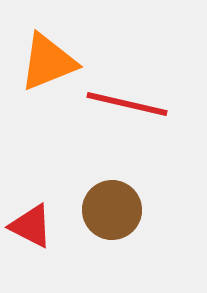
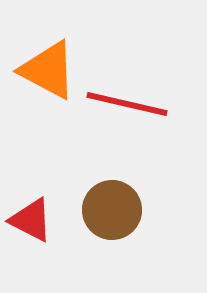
orange triangle: moved 8 px down; rotated 50 degrees clockwise
red triangle: moved 6 px up
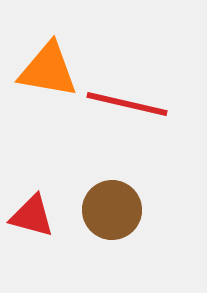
orange triangle: rotated 18 degrees counterclockwise
red triangle: moved 1 px right, 4 px up; rotated 12 degrees counterclockwise
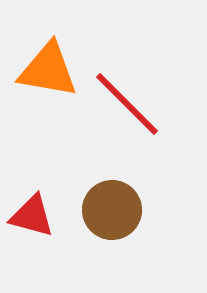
red line: rotated 32 degrees clockwise
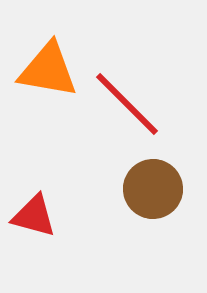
brown circle: moved 41 px right, 21 px up
red triangle: moved 2 px right
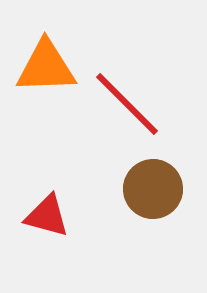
orange triangle: moved 2 px left, 3 px up; rotated 12 degrees counterclockwise
red triangle: moved 13 px right
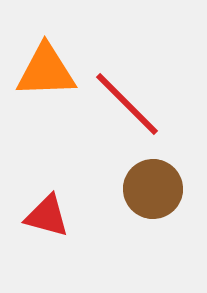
orange triangle: moved 4 px down
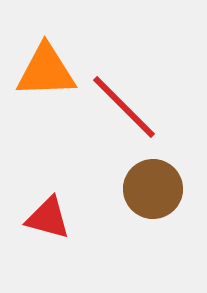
red line: moved 3 px left, 3 px down
red triangle: moved 1 px right, 2 px down
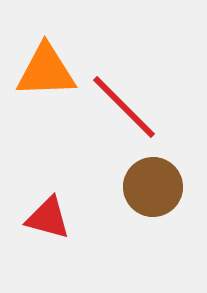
brown circle: moved 2 px up
